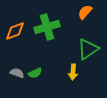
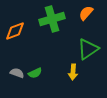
orange semicircle: moved 1 px right, 1 px down
green cross: moved 5 px right, 8 px up
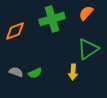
gray semicircle: moved 1 px left, 1 px up
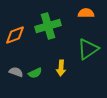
orange semicircle: rotated 49 degrees clockwise
green cross: moved 4 px left, 7 px down
orange diamond: moved 4 px down
yellow arrow: moved 12 px left, 4 px up
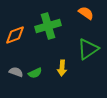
orange semicircle: rotated 35 degrees clockwise
yellow arrow: moved 1 px right
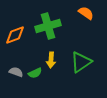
green triangle: moved 7 px left, 13 px down
yellow arrow: moved 11 px left, 8 px up
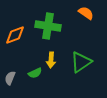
green cross: rotated 25 degrees clockwise
gray semicircle: moved 6 px left, 6 px down; rotated 88 degrees counterclockwise
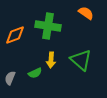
green triangle: moved 2 px up; rotated 45 degrees counterclockwise
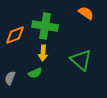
green cross: moved 3 px left
yellow arrow: moved 8 px left, 7 px up
